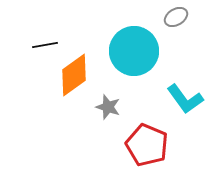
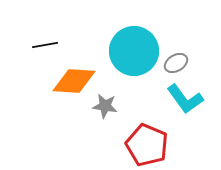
gray ellipse: moved 46 px down
orange diamond: moved 6 px down; rotated 39 degrees clockwise
gray star: moved 3 px left, 1 px up; rotated 10 degrees counterclockwise
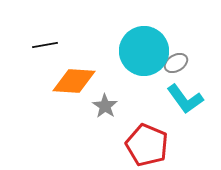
cyan circle: moved 10 px right
gray star: rotated 25 degrees clockwise
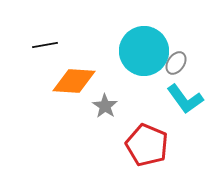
gray ellipse: rotated 25 degrees counterclockwise
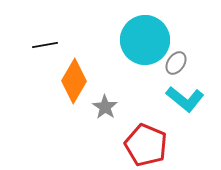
cyan circle: moved 1 px right, 11 px up
orange diamond: rotated 63 degrees counterclockwise
cyan L-shape: rotated 15 degrees counterclockwise
gray star: moved 1 px down
red pentagon: moved 1 px left
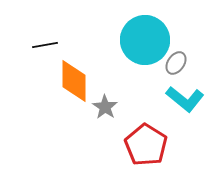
orange diamond: rotated 30 degrees counterclockwise
red pentagon: rotated 9 degrees clockwise
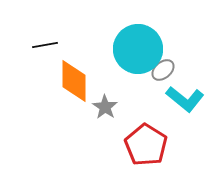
cyan circle: moved 7 px left, 9 px down
gray ellipse: moved 13 px left, 7 px down; rotated 15 degrees clockwise
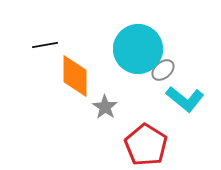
orange diamond: moved 1 px right, 5 px up
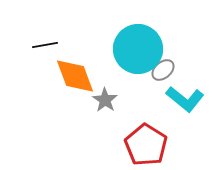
orange diamond: rotated 21 degrees counterclockwise
gray star: moved 7 px up
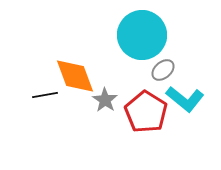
black line: moved 50 px down
cyan circle: moved 4 px right, 14 px up
red pentagon: moved 33 px up
